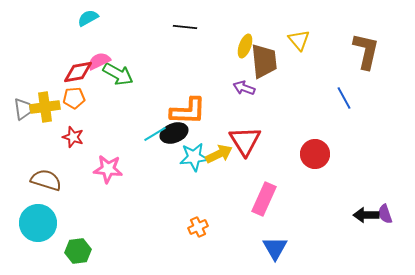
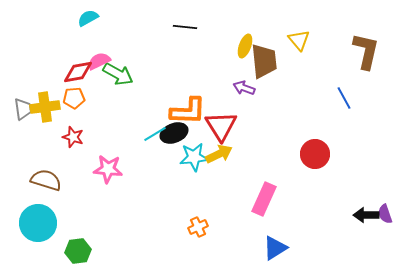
red triangle: moved 24 px left, 15 px up
blue triangle: rotated 28 degrees clockwise
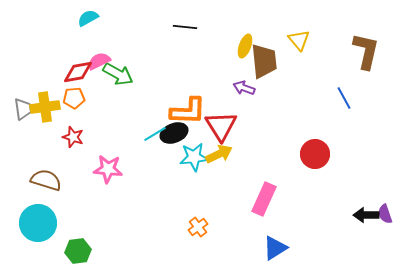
orange cross: rotated 12 degrees counterclockwise
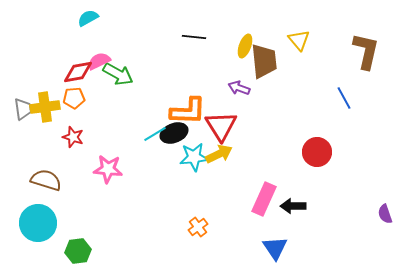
black line: moved 9 px right, 10 px down
purple arrow: moved 5 px left
red circle: moved 2 px right, 2 px up
black arrow: moved 73 px left, 9 px up
blue triangle: rotated 32 degrees counterclockwise
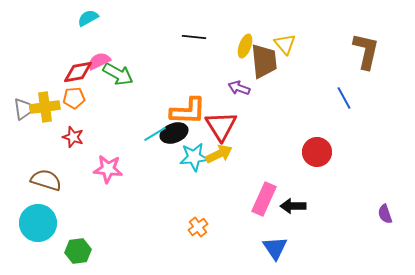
yellow triangle: moved 14 px left, 4 px down
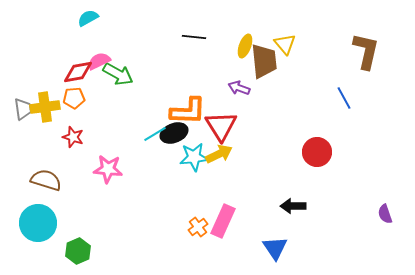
pink rectangle: moved 41 px left, 22 px down
green hexagon: rotated 15 degrees counterclockwise
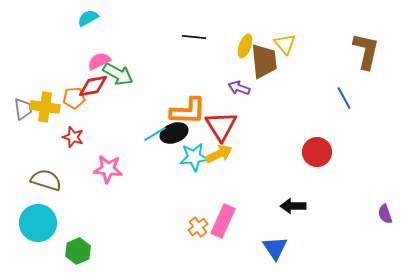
red diamond: moved 15 px right, 14 px down
yellow cross: rotated 16 degrees clockwise
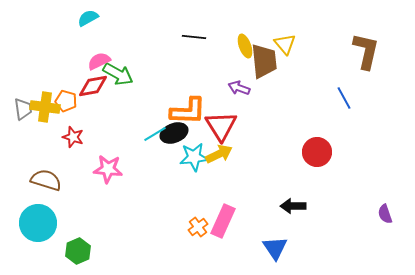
yellow ellipse: rotated 40 degrees counterclockwise
orange pentagon: moved 8 px left, 3 px down; rotated 20 degrees clockwise
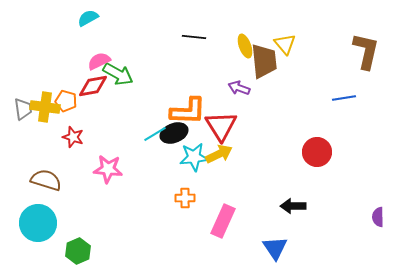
blue line: rotated 70 degrees counterclockwise
purple semicircle: moved 7 px left, 3 px down; rotated 18 degrees clockwise
orange cross: moved 13 px left, 29 px up; rotated 36 degrees clockwise
